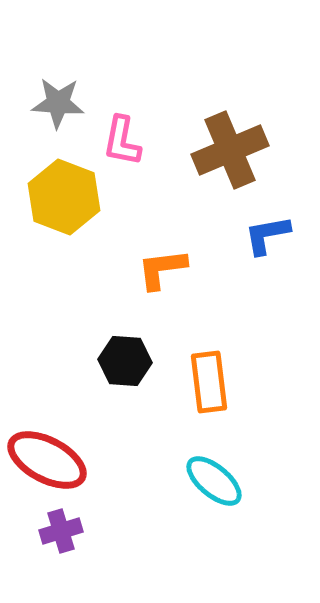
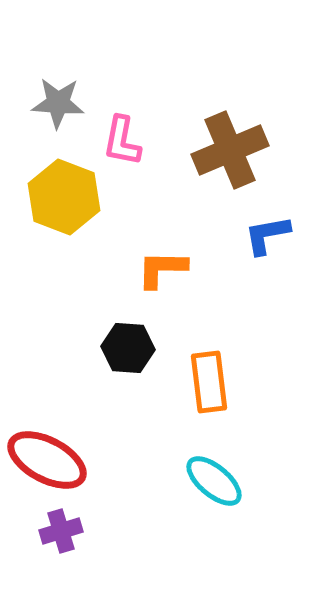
orange L-shape: rotated 8 degrees clockwise
black hexagon: moved 3 px right, 13 px up
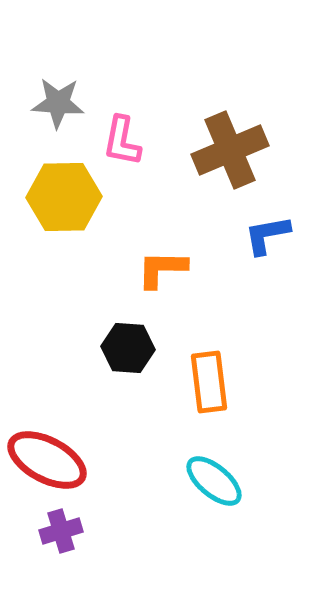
yellow hexagon: rotated 22 degrees counterclockwise
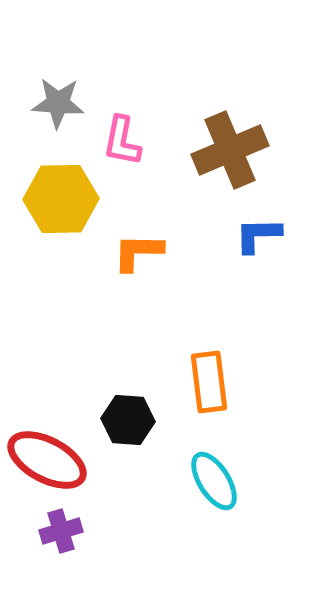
yellow hexagon: moved 3 px left, 2 px down
blue L-shape: moved 9 px left; rotated 9 degrees clockwise
orange L-shape: moved 24 px left, 17 px up
black hexagon: moved 72 px down
cyan ellipse: rotated 18 degrees clockwise
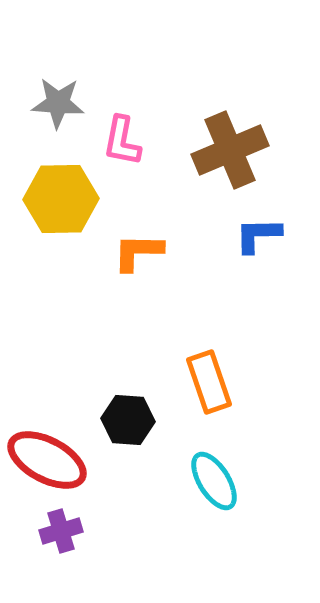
orange rectangle: rotated 12 degrees counterclockwise
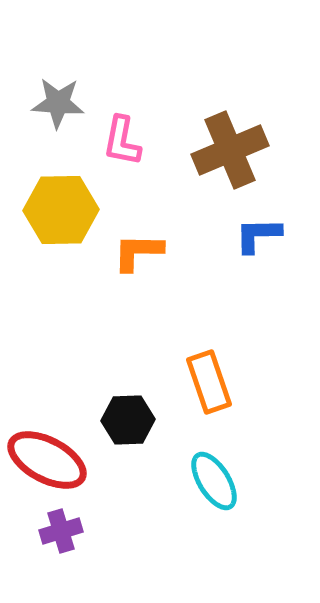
yellow hexagon: moved 11 px down
black hexagon: rotated 6 degrees counterclockwise
